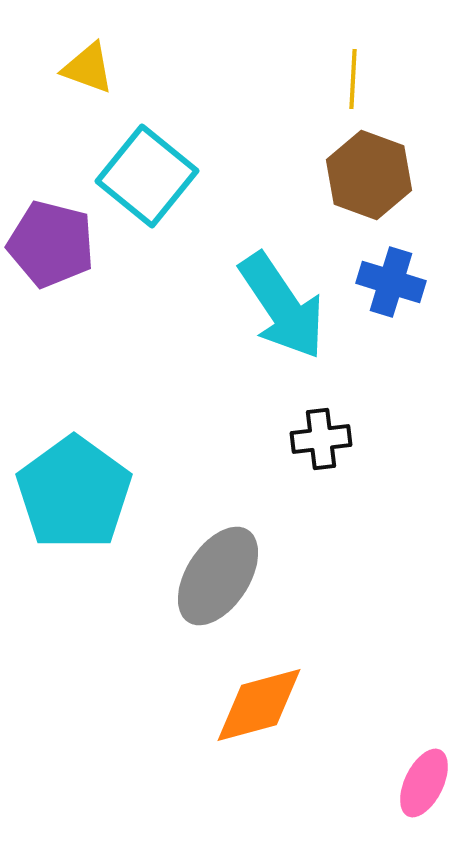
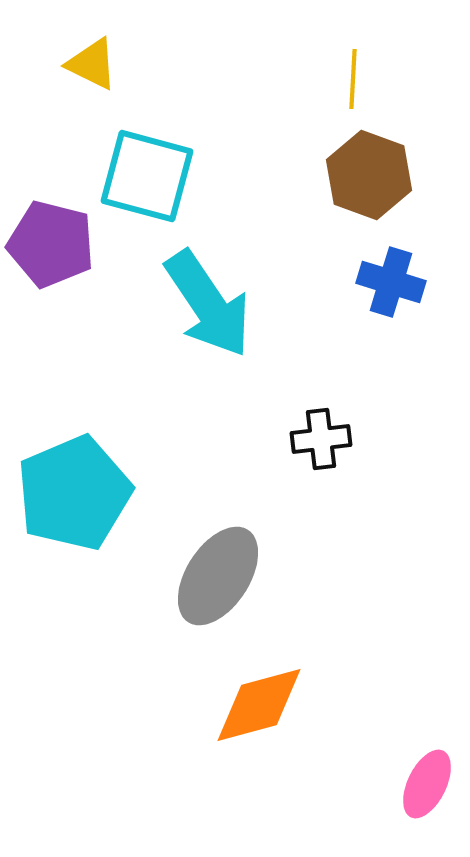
yellow triangle: moved 4 px right, 4 px up; rotated 6 degrees clockwise
cyan square: rotated 24 degrees counterclockwise
cyan arrow: moved 74 px left, 2 px up
cyan pentagon: rotated 13 degrees clockwise
pink ellipse: moved 3 px right, 1 px down
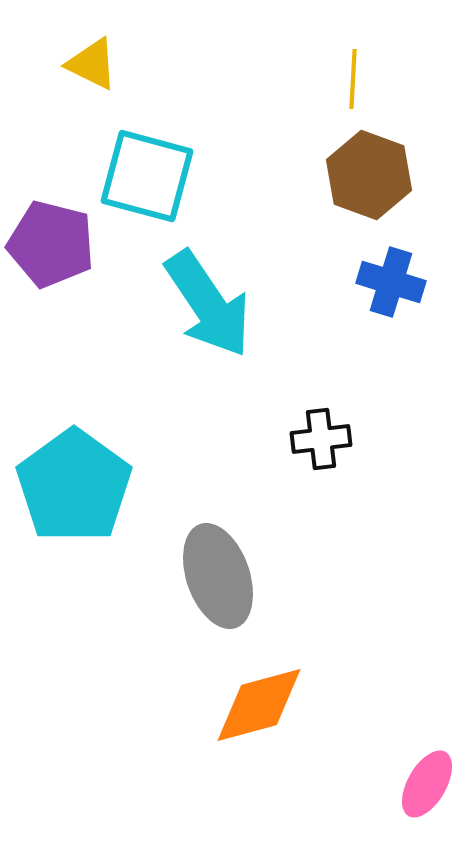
cyan pentagon: moved 7 px up; rotated 13 degrees counterclockwise
gray ellipse: rotated 52 degrees counterclockwise
pink ellipse: rotated 4 degrees clockwise
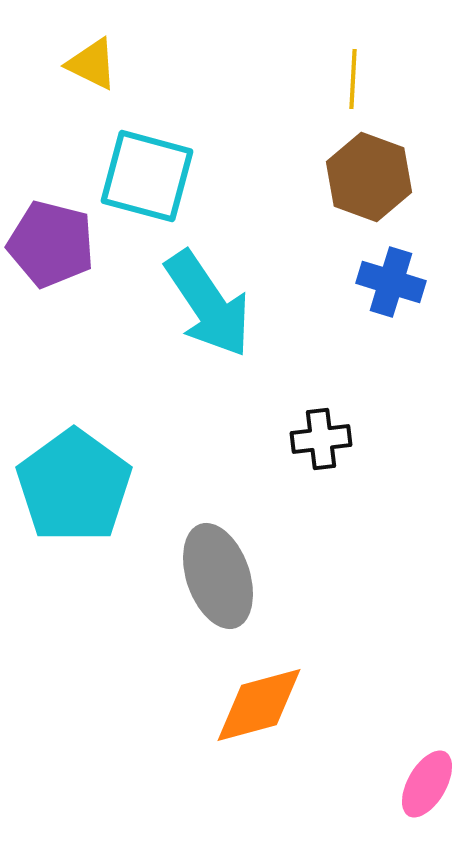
brown hexagon: moved 2 px down
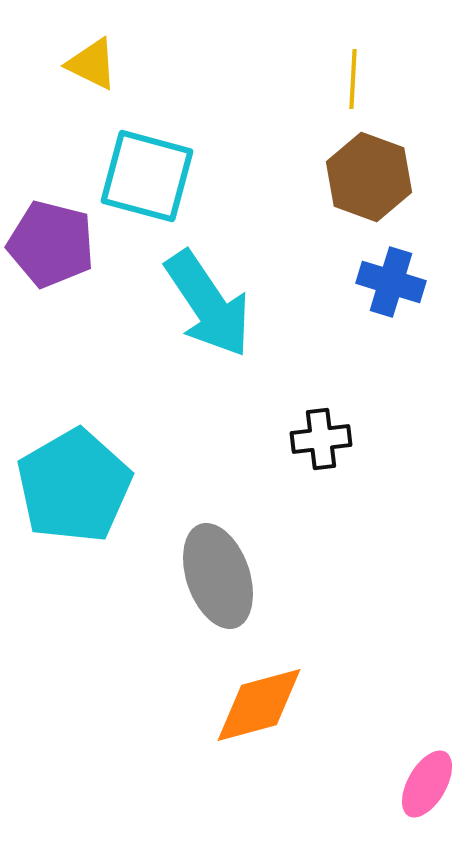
cyan pentagon: rotated 6 degrees clockwise
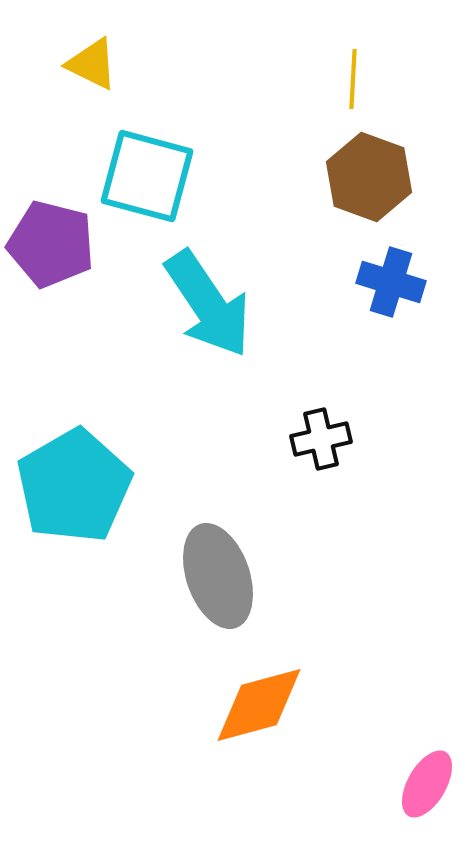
black cross: rotated 6 degrees counterclockwise
